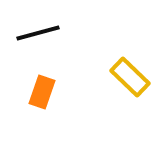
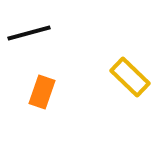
black line: moved 9 px left
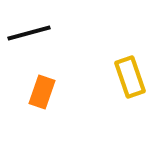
yellow rectangle: rotated 27 degrees clockwise
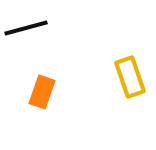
black line: moved 3 px left, 5 px up
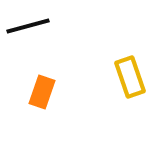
black line: moved 2 px right, 2 px up
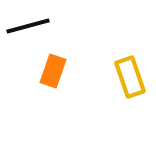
orange rectangle: moved 11 px right, 21 px up
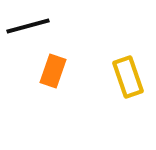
yellow rectangle: moved 2 px left
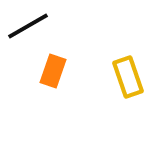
black line: rotated 15 degrees counterclockwise
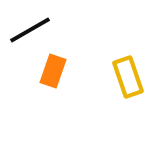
black line: moved 2 px right, 4 px down
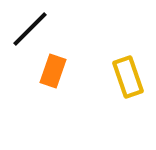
black line: moved 1 px up; rotated 15 degrees counterclockwise
